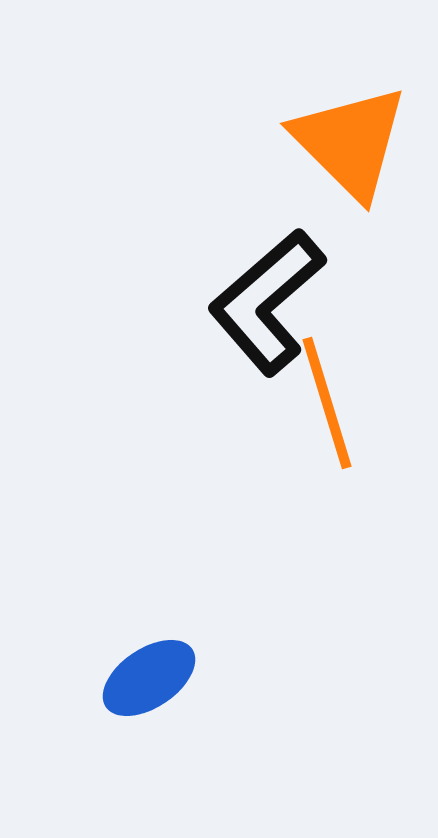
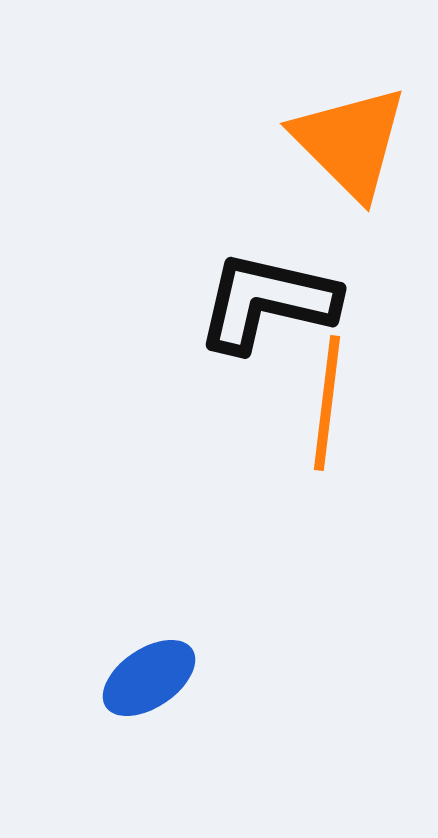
black L-shape: rotated 54 degrees clockwise
orange line: rotated 24 degrees clockwise
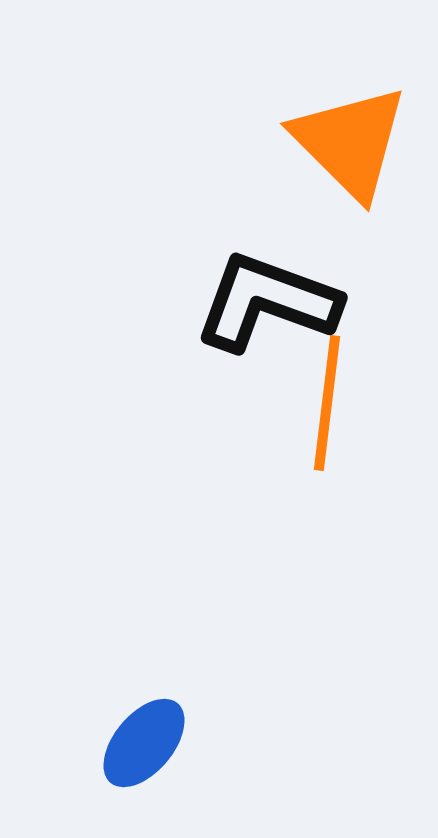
black L-shape: rotated 7 degrees clockwise
blue ellipse: moved 5 px left, 65 px down; rotated 16 degrees counterclockwise
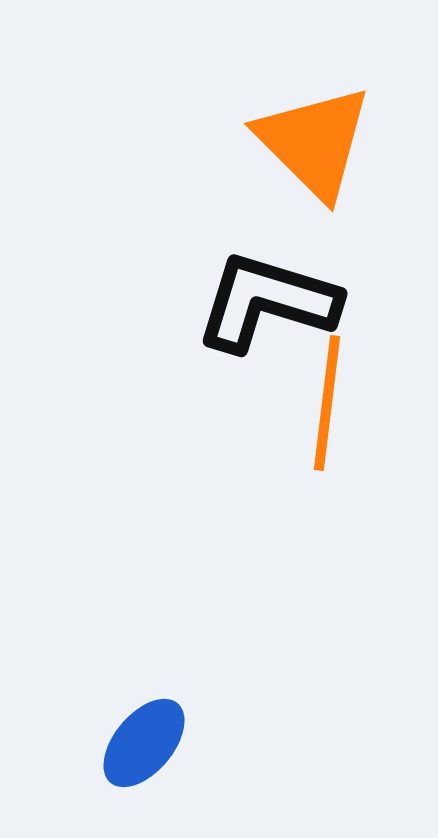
orange triangle: moved 36 px left
black L-shape: rotated 3 degrees counterclockwise
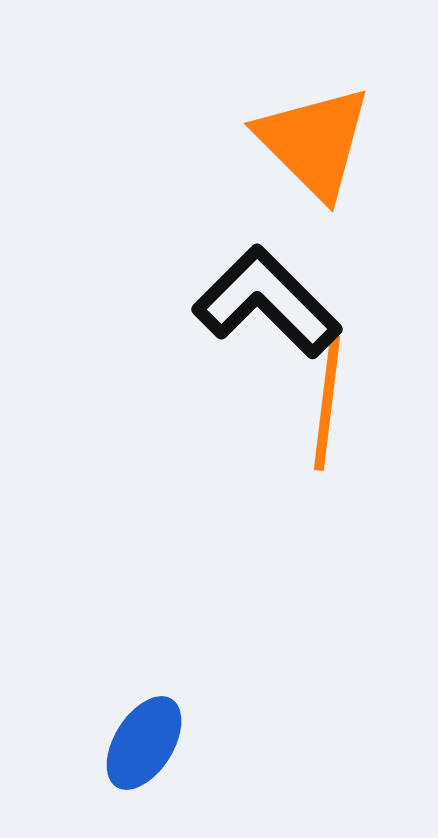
black L-shape: rotated 28 degrees clockwise
blue ellipse: rotated 8 degrees counterclockwise
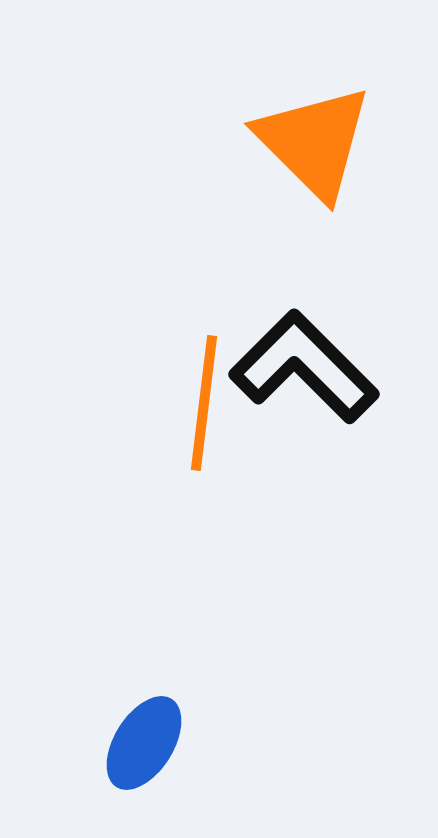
black L-shape: moved 37 px right, 65 px down
orange line: moved 123 px left
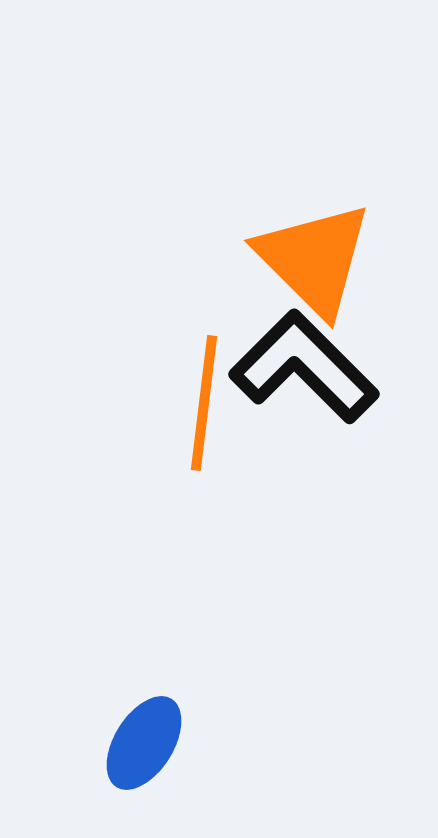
orange triangle: moved 117 px down
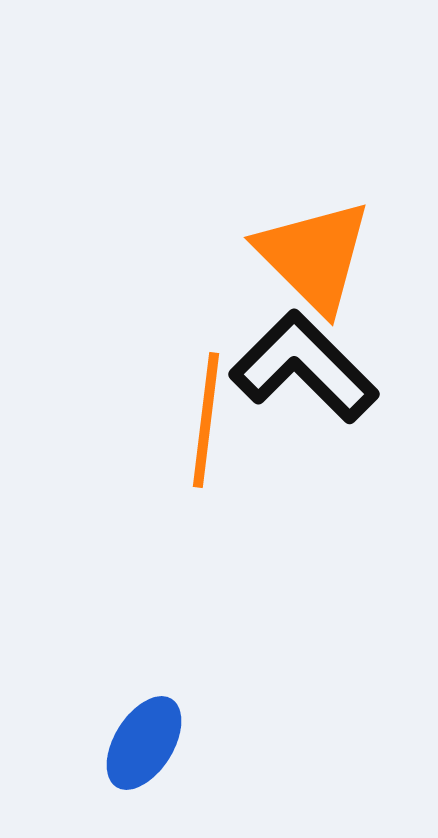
orange triangle: moved 3 px up
orange line: moved 2 px right, 17 px down
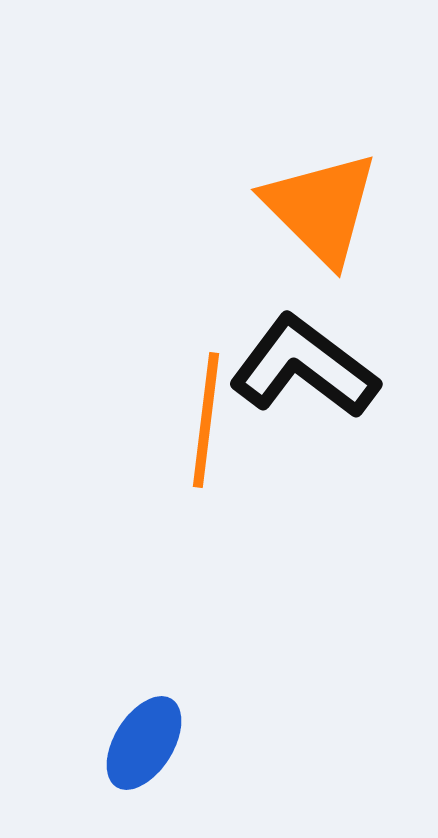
orange triangle: moved 7 px right, 48 px up
black L-shape: rotated 8 degrees counterclockwise
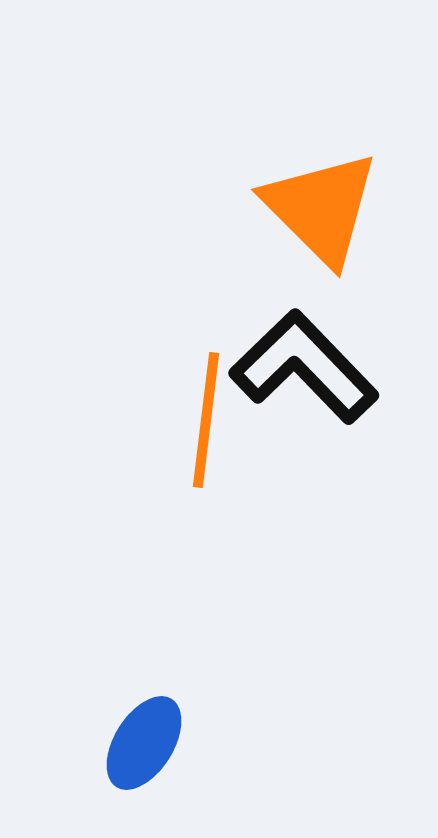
black L-shape: rotated 9 degrees clockwise
